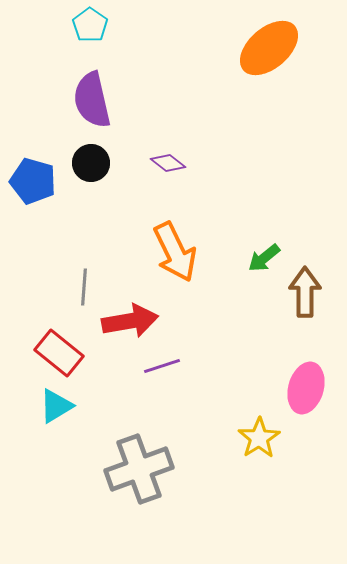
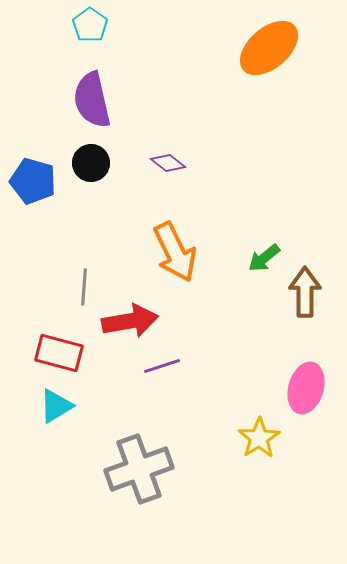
red rectangle: rotated 24 degrees counterclockwise
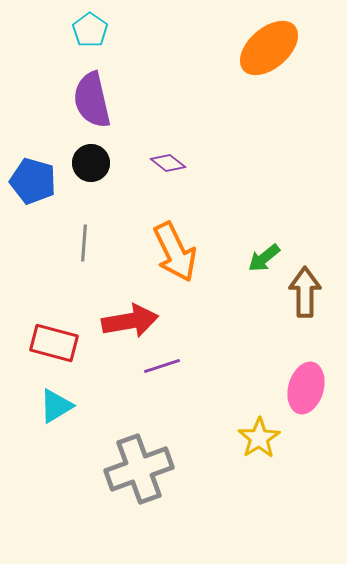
cyan pentagon: moved 5 px down
gray line: moved 44 px up
red rectangle: moved 5 px left, 10 px up
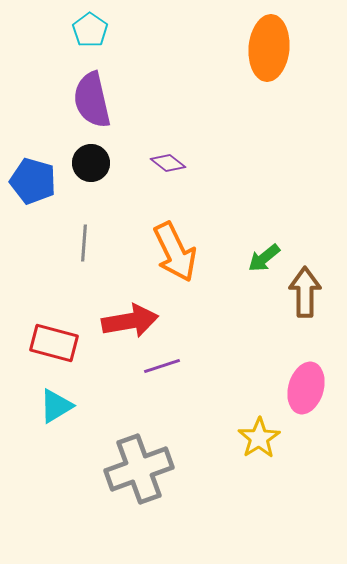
orange ellipse: rotated 44 degrees counterclockwise
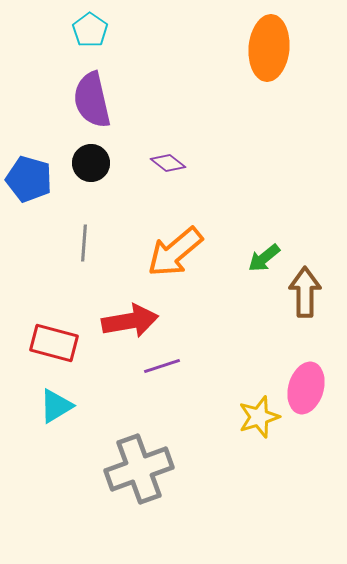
blue pentagon: moved 4 px left, 2 px up
orange arrow: rotated 76 degrees clockwise
yellow star: moved 21 px up; rotated 15 degrees clockwise
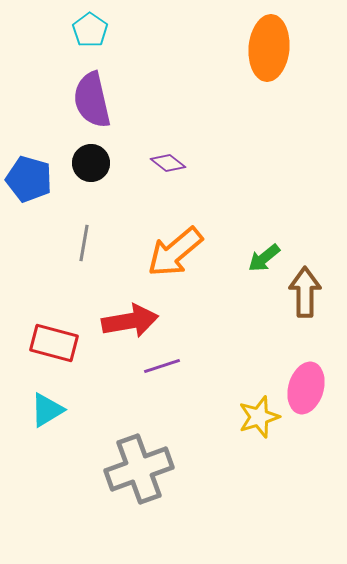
gray line: rotated 6 degrees clockwise
cyan triangle: moved 9 px left, 4 px down
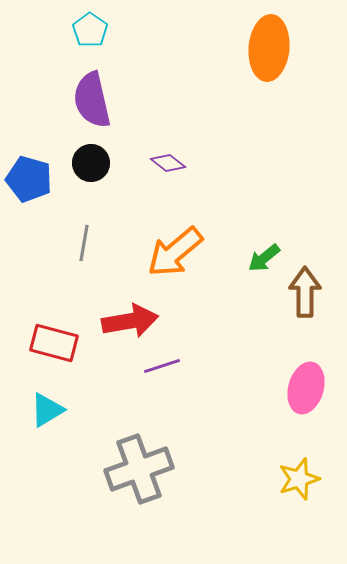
yellow star: moved 40 px right, 62 px down
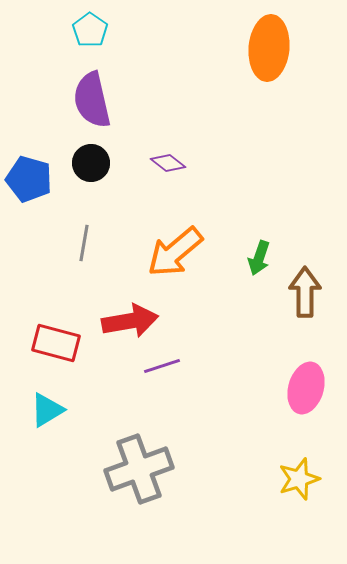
green arrow: moved 5 px left; rotated 32 degrees counterclockwise
red rectangle: moved 2 px right
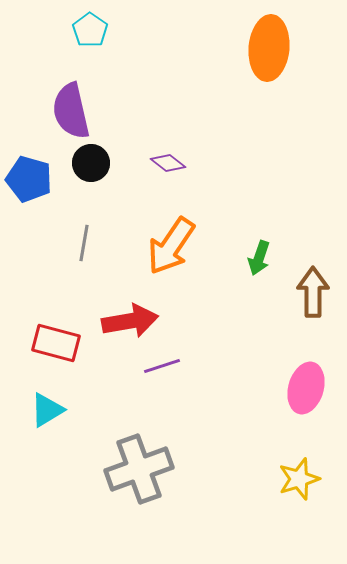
purple semicircle: moved 21 px left, 11 px down
orange arrow: moved 4 px left, 6 px up; rotated 16 degrees counterclockwise
brown arrow: moved 8 px right
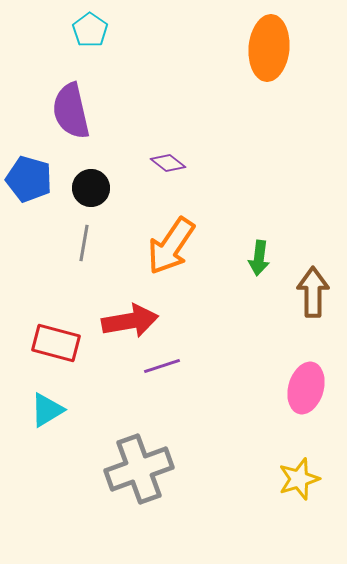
black circle: moved 25 px down
green arrow: rotated 12 degrees counterclockwise
